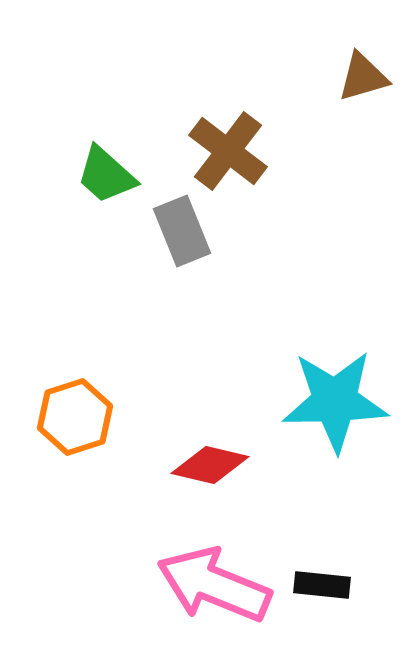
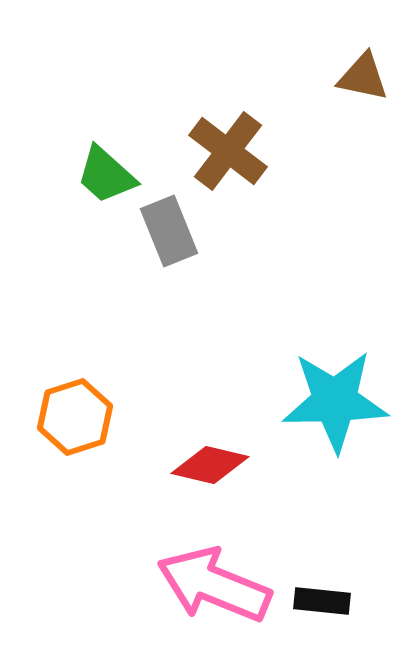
brown triangle: rotated 28 degrees clockwise
gray rectangle: moved 13 px left
black rectangle: moved 16 px down
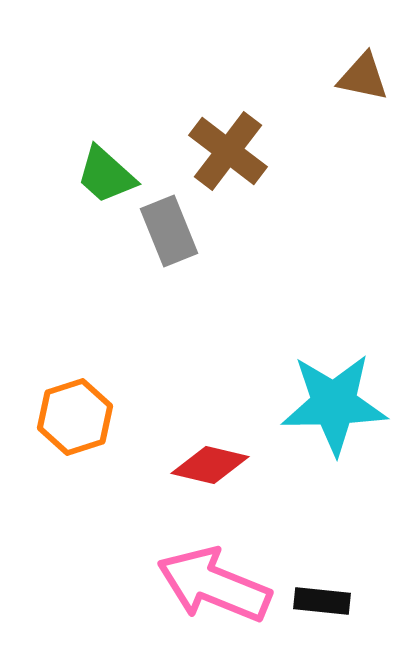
cyan star: moved 1 px left, 3 px down
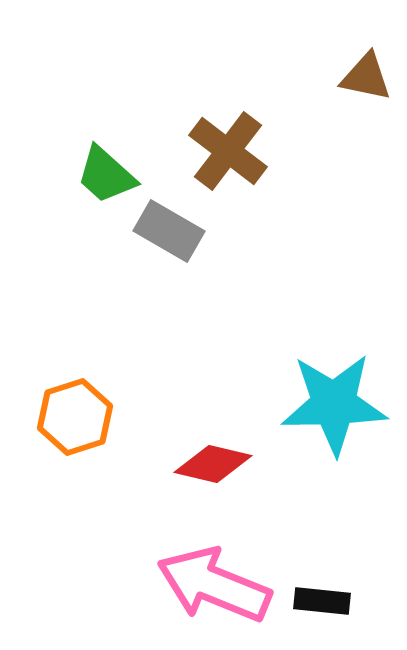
brown triangle: moved 3 px right
gray rectangle: rotated 38 degrees counterclockwise
red diamond: moved 3 px right, 1 px up
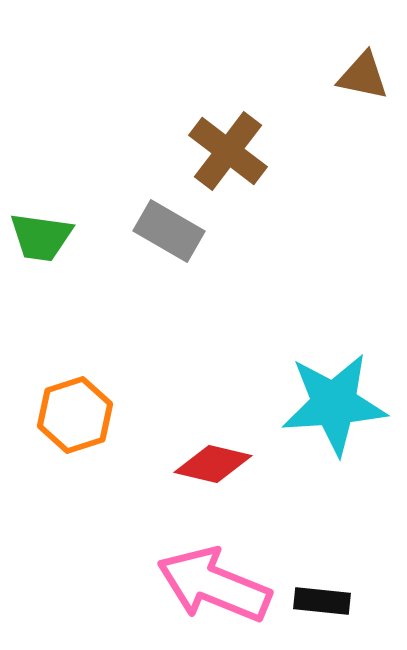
brown triangle: moved 3 px left, 1 px up
green trapezoid: moved 65 px left, 62 px down; rotated 34 degrees counterclockwise
cyan star: rotated 3 degrees counterclockwise
orange hexagon: moved 2 px up
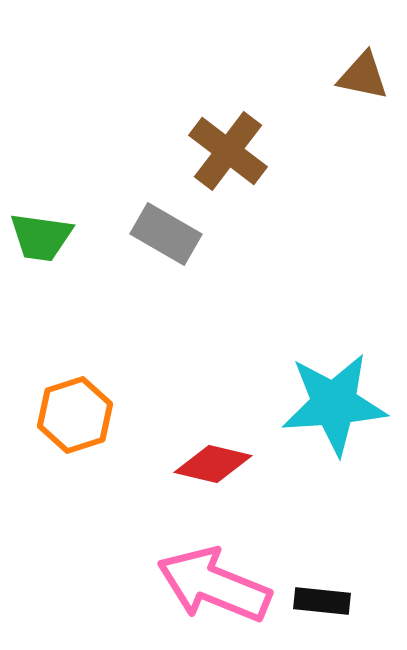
gray rectangle: moved 3 px left, 3 px down
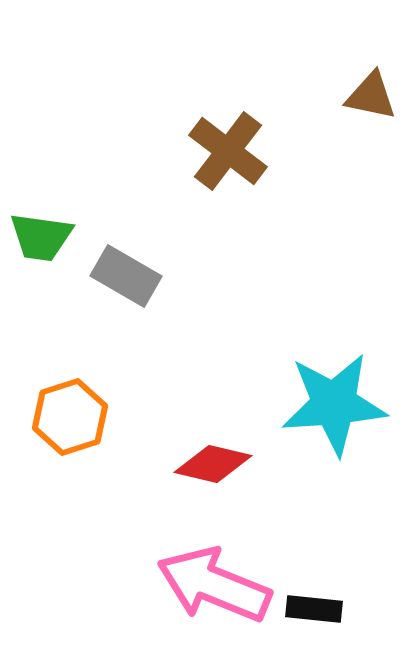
brown triangle: moved 8 px right, 20 px down
gray rectangle: moved 40 px left, 42 px down
orange hexagon: moved 5 px left, 2 px down
black rectangle: moved 8 px left, 8 px down
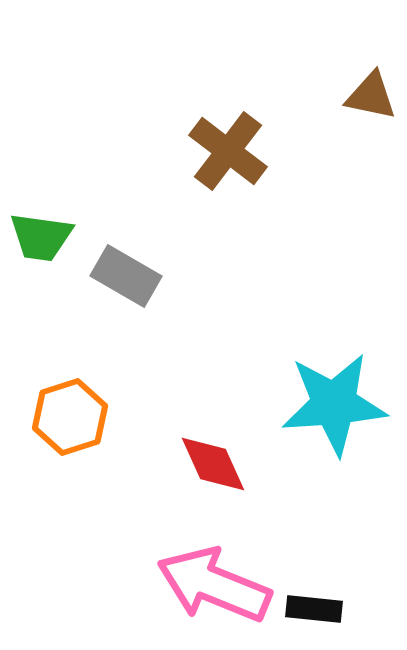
red diamond: rotated 52 degrees clockwise
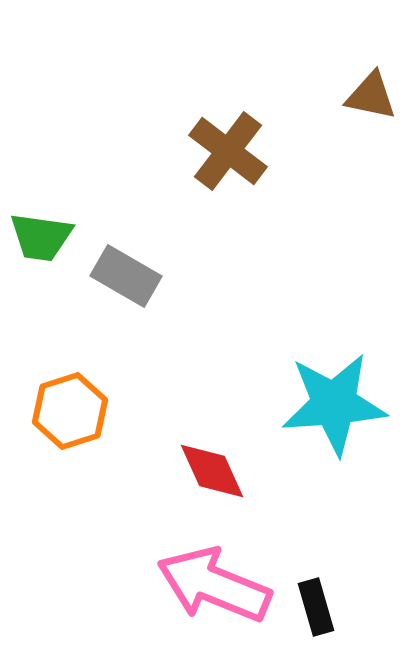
orange hexagon: moved 6 px up
red diamond: moved 1 px left, 7 px down
black rectangle: moved 2 px right, 2 px up; rotated 68 degrees clockwise
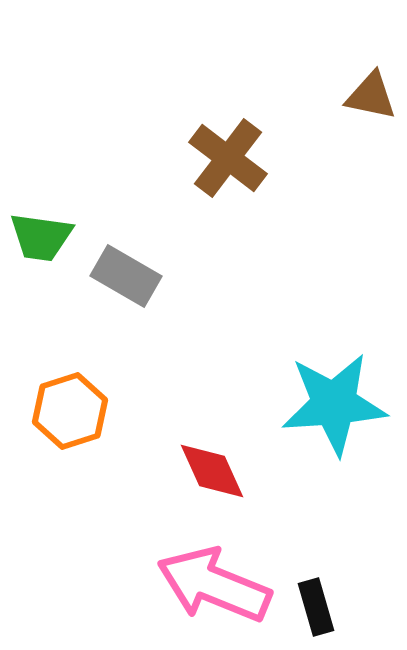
brown cross: moved 7 px down
